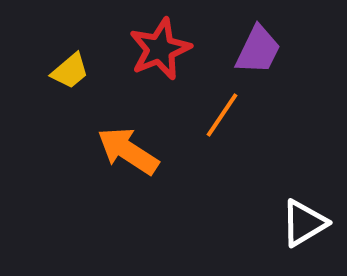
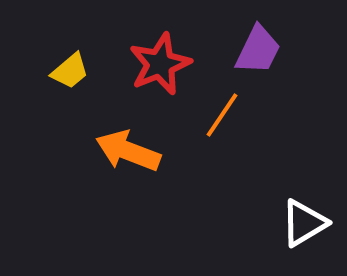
red star: moved 15 px down
orange arrow: rotated 12 degrees counterclockwise
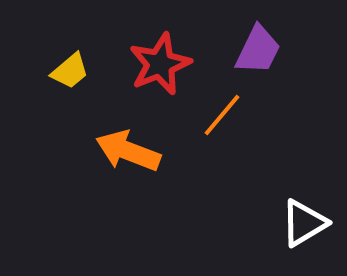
orange line: rotated 6 degrees clockwise
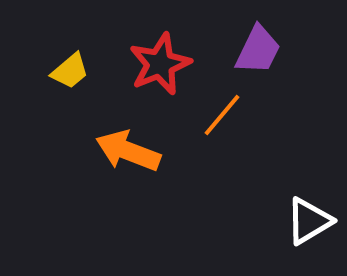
white triangle: moved 5 px right, 2 px up
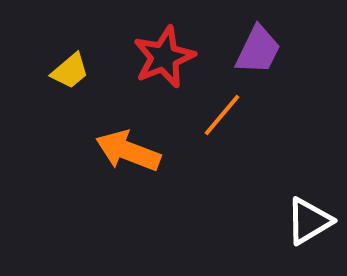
red star: moved 4 px right, 7 px up
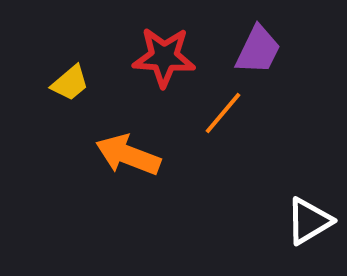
red star: rotated 26 degrees clockwise
yellow trapezoid: moved 12 px down
orange line: moved 1 px right, 2 px up
orange arrow: moved 4 px down
